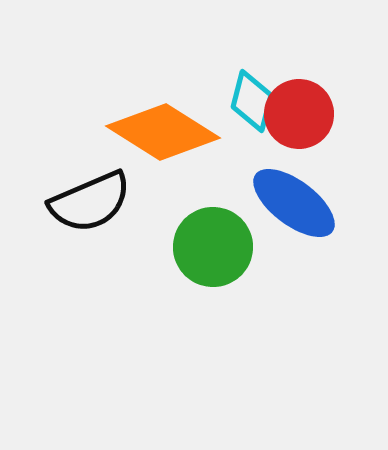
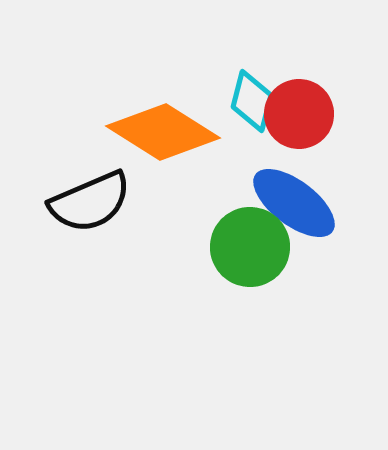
green circle: moved 37 px right
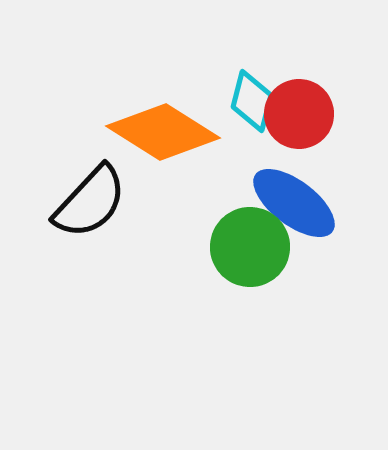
black semicircle: rotated 24 degrees counterclockwise
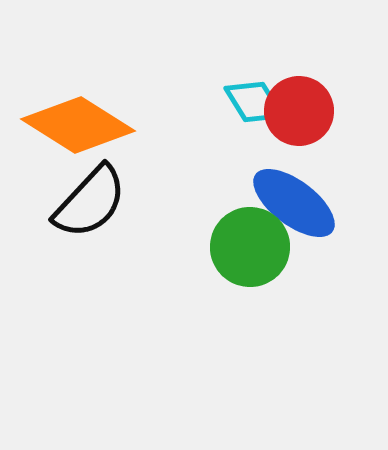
cyan diamond: moved 2 px right, 1 px down; rotated 46 degrees counterclockwise
red circle: moved 3 px up
orange diamond: moved 85 px left, 7 px up
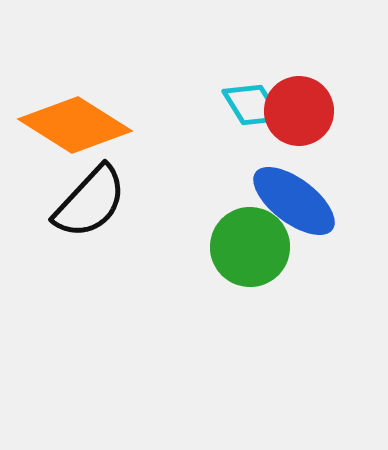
cyan diamond: moved 2 px left, 3 px down
orange diamond: moved 3 px left
blue ellipse: moved 2 px up
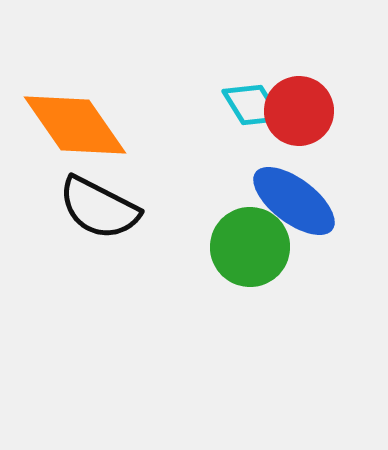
orange diamond: rotated 23 degrees clockwise
black semicircle: moved 9 px right, 6 px down; rotated 74 degrees clockwise
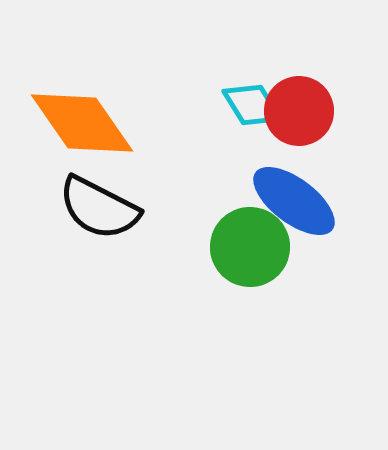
orange diamond: moved 7 px right, 2 px up
